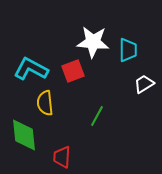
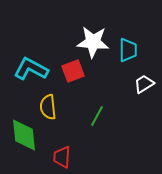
yellow semicircle: moved 3 px right, 4 px down
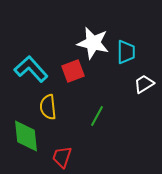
white star: moved 1 px down; rotated 8 degrees clockwise
cyan trapezoid: moved 2 px left, 2 px down
cyan L-shape: rotated 20 degrees clockwise
green diamond: moved 2 px right, 1 px down
red trapezoid: rotated 15 degrees clockwise
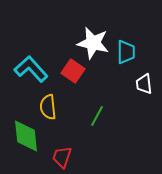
red square: rotated 35 degrees counterclockwise
white trapezoid: rotated 65 degrees counterclockwise
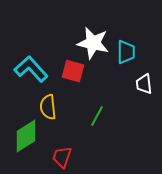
red square: rotated 20 degrees counterclockwise
green diamond: rotated 64 degrees clockwise
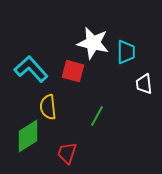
green diamond: moved 2 px right
red trapezoid: moved 5 px right, 4 px up
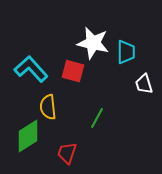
white trapezoid: rotated 10 degrees counterclockwise
green line: moved 2 px down
